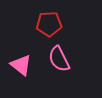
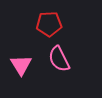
pink triangle: rotated 20 degrees clockwise
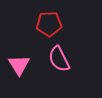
pink triangle: moved 2 px left
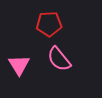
pink semicircle: rotated 12 degrees counterclockwise
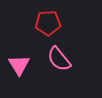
red pentagon: moved 1 px left, 1 px up
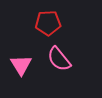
pink triangle: moved 2 px right
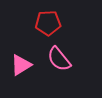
pink triangle: rotated 30 degrees clockwise
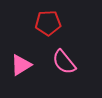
pink semicircle: moved 5 px right, 3 px down
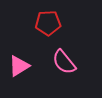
pink triangle: moved 2 px left, 1 px down
